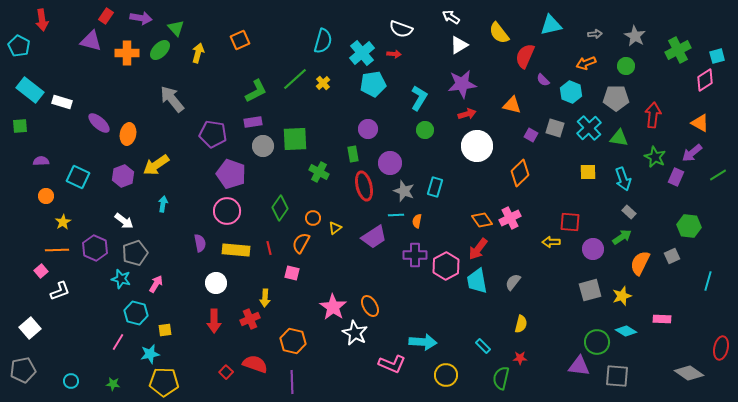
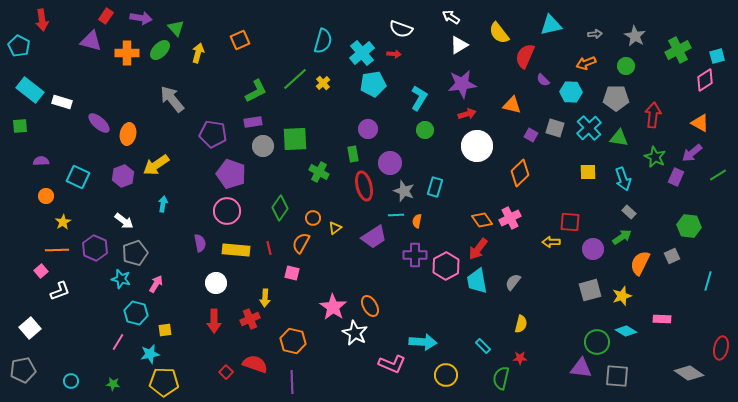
cyan hexagon at (571, 92): rotated 20 degrees counterclockwise
purple triangle at (579, 366): moved 2 px right, 2 px down
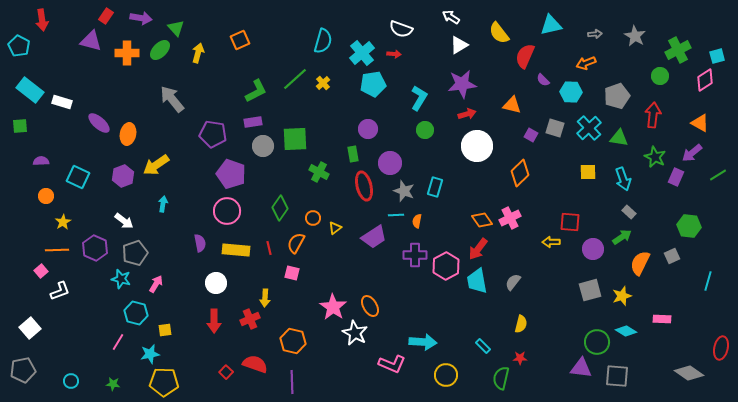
green circle at (626, 66): moved 34 px right, 10 px down
gray pentagon at (616, 98): moved 1 px right, 2 px up; rotated 20 degrees counterclockwise
orange semicircle at (301, 243): moved 5 px left
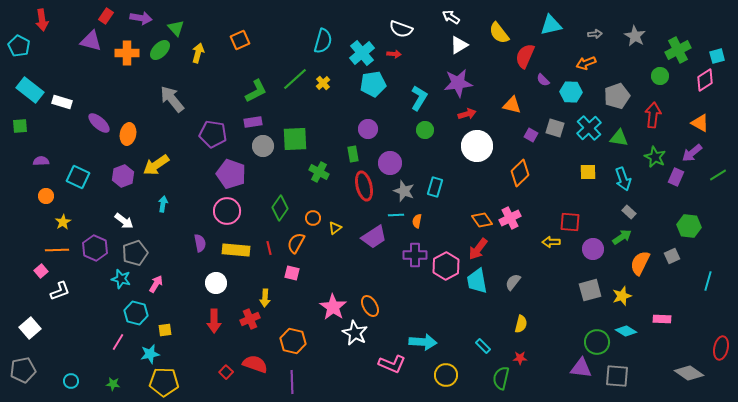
purple star at (462, 84): moved 4 px left, 1 px up
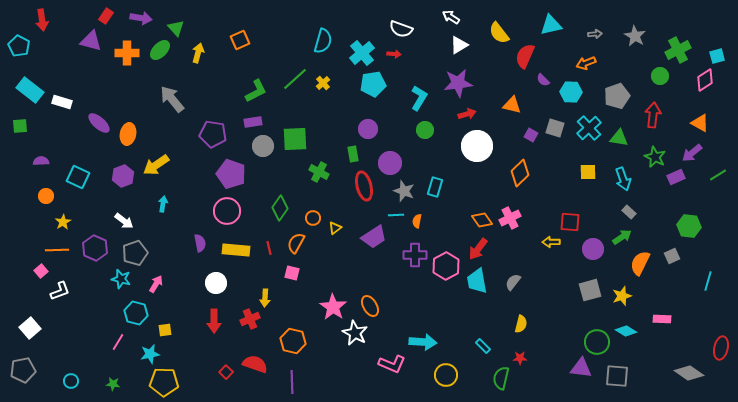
purple rectangle at (676, 177): rotated 42 degrees clockwise
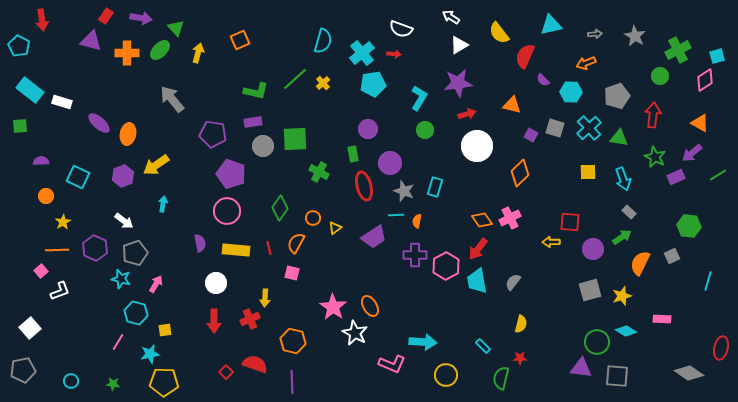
green L-shape at (256, 91): rotated 40 degrees clockwise
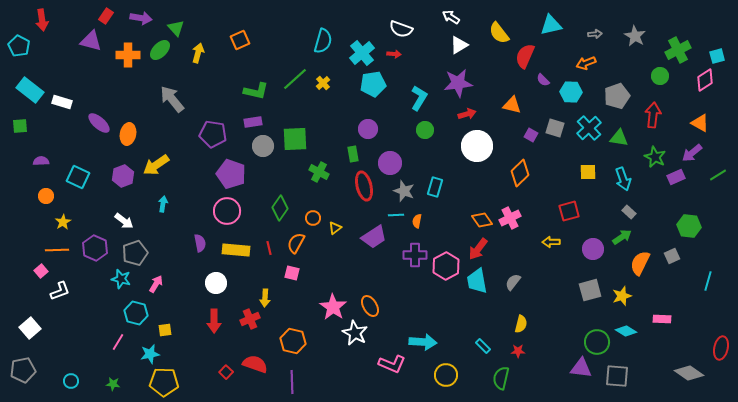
orange cross at (127, 53): moved 1 px right, 2 px down
red square at (570, 222): moved 1 px left, 11 px up; rotated 20 degrees counterclockwise
red star at (520, 358): moved 2 px left, 7 px up
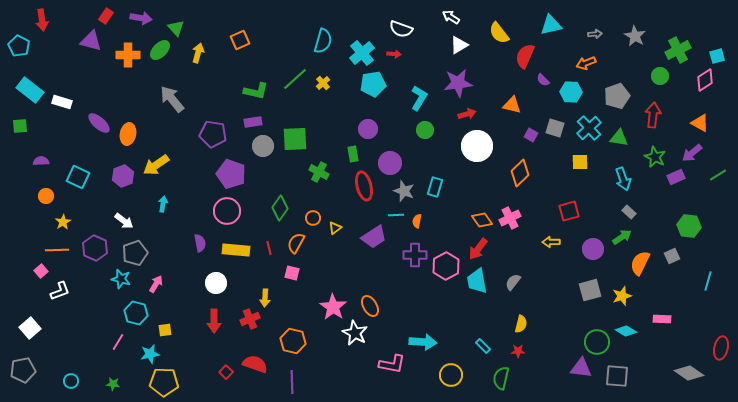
yellow square at (588, 172): moved 8 px left, 10 px up
pink L-shape at (392, 364): rotated 12 degrees counterclockwise
yellow circle at (446, 375): moved 5 px right
